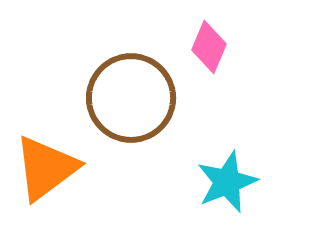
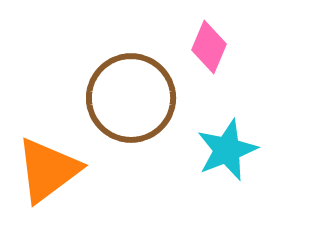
orange triangle: moved 2 px right, 2 px down
cyan star: moved 32 px up
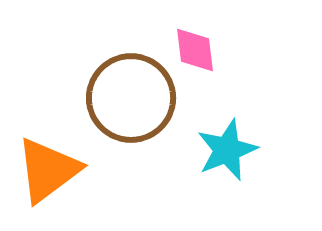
pink diamond: moved 14 px left, 3 px down; rotated 30 degrees counterclockwise
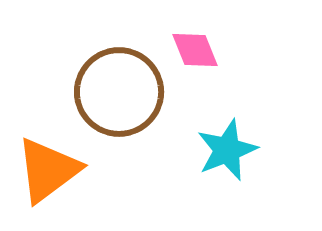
pink diamond: rotated 15 degrees counterclockwise
brown circle: moved 12 px left, 6 px up
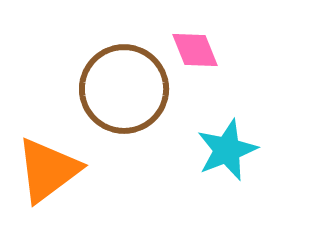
brown circle: moved 5 px right, 3 px up
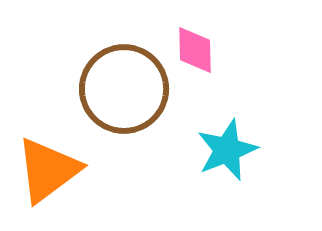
pink diamond: rotated 21 degrees clockwise
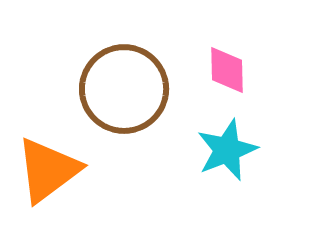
pink diamond: moved 32 px right, 20 px down
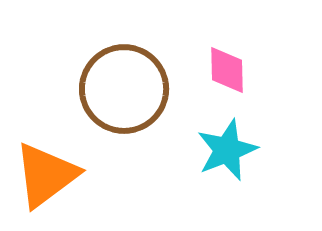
orange triangle: moved 2 px left, 5 px down
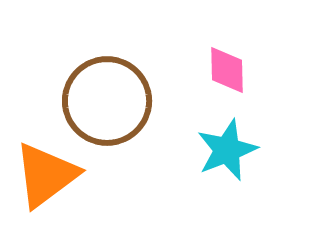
brown circle: moved 17 px left, 12 px down
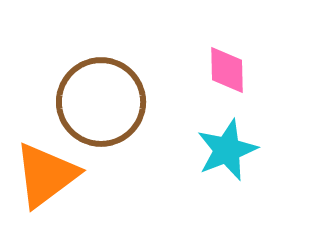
brown circle: moved 6 px left, 1 px down
